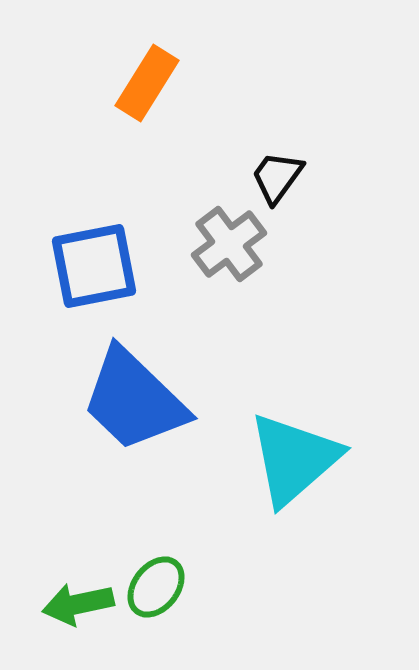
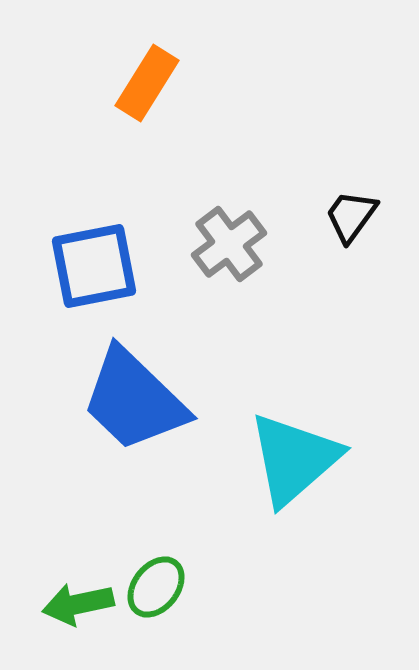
black trapezoid: moved 74 px right, 39 px down
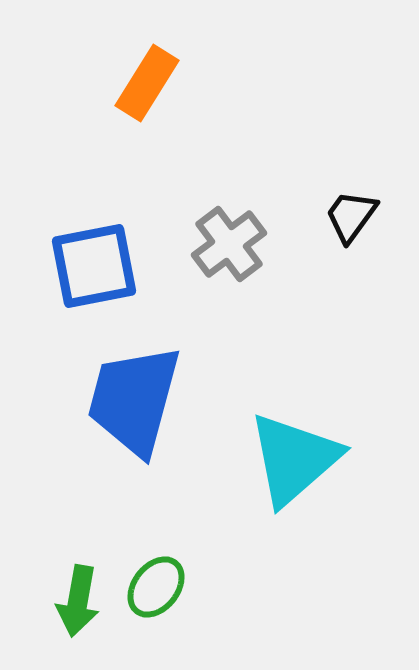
blue trapezoid: rotated 61 degrees clockwise
green arrow: moved 3 px up; rotated 68 degrees counterclockwise
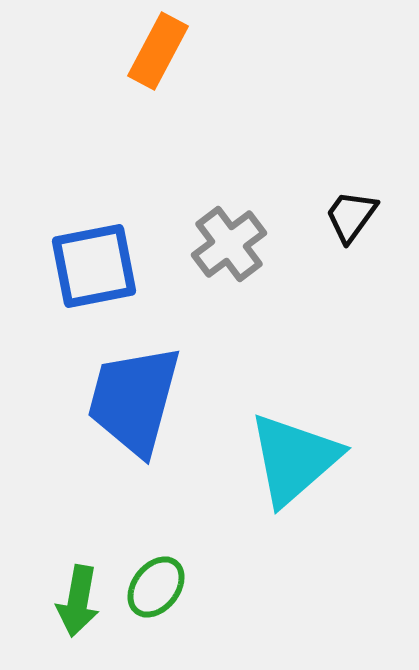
orange rectangle: moved 11 px right, 32 px up; rotated 4 degrees counterclockwise
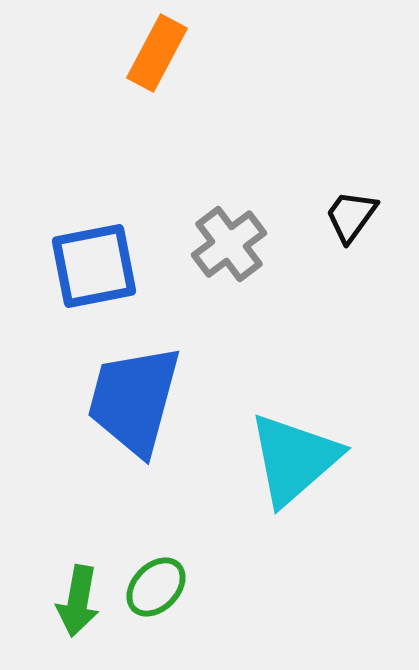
orange rectangle: moved 1 px left, 2 px down
green ellipse: rotated 6 degrees clockwise
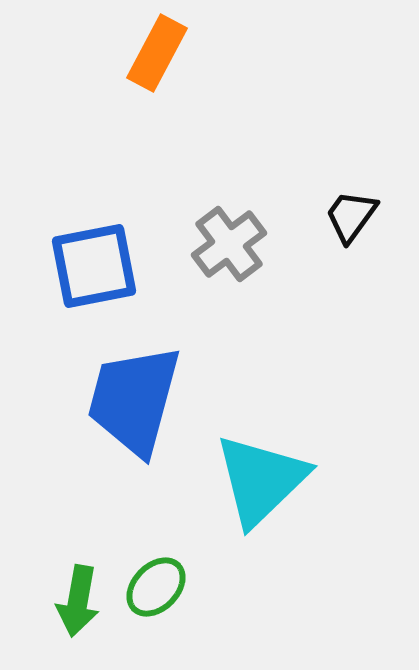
cyan triangle: moved 33 px left, 21 px down; rotated 3 degrees counterclockwise
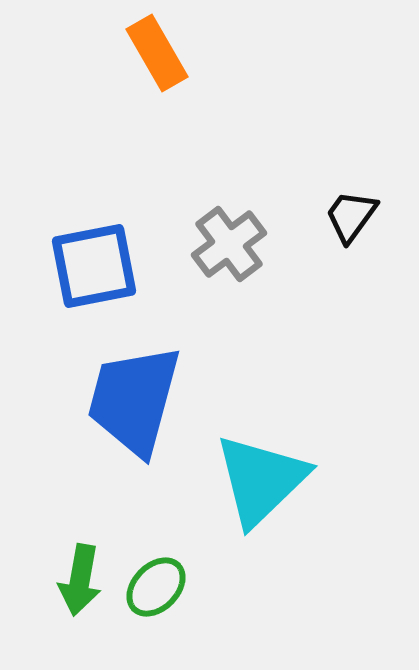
orange rectangle: rotated 58 degrees counterclockwise
green arrow: moved 2 px right, 21 px up
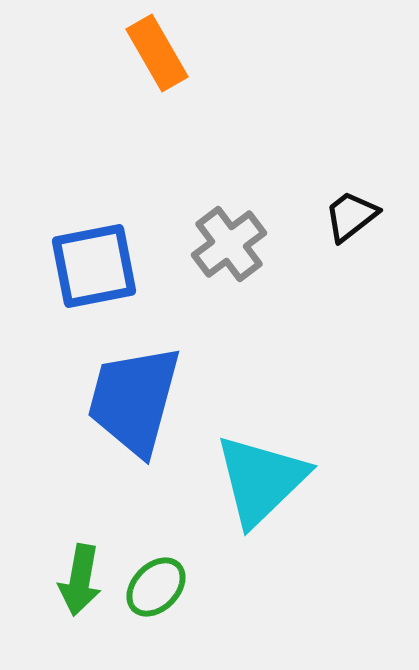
black trapezoid: rotated 16 degrees clockwise
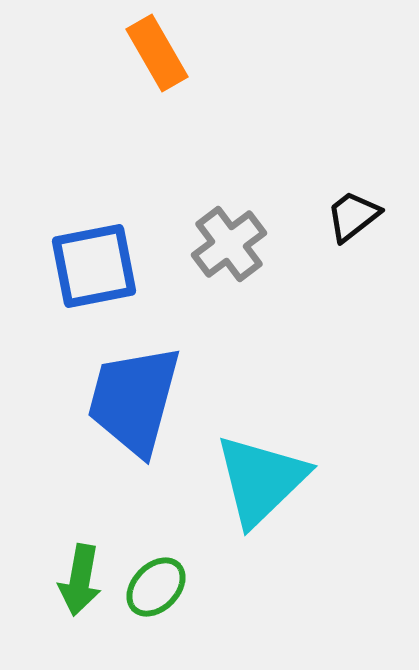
black trapezoid: moved 2 px right
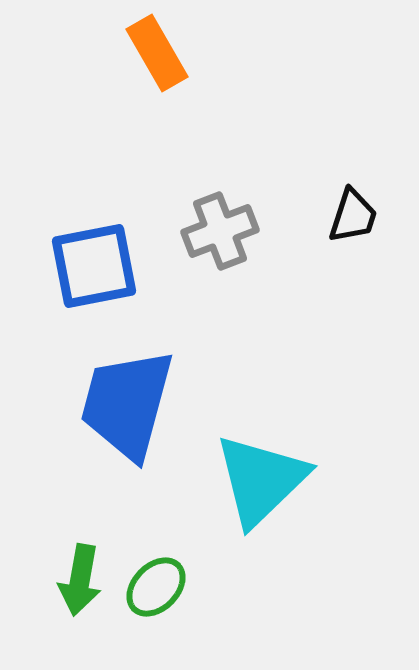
black trapezoid: rotated 146 degrees clockwise
gray cross: moved 9 px left, 13 px up; rotated 16 degrees clockwise
blue trapezoid: moved 7 px left, 4 px down
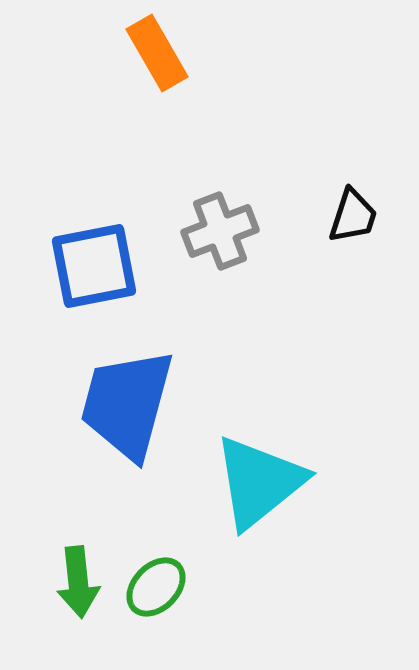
cyan triangle: moved 2 px left, 2 px down; rotated 5 degrees clockwise
green arrow: moved 2 px left, 2 px down; rotated 16 degrees counterclockwise
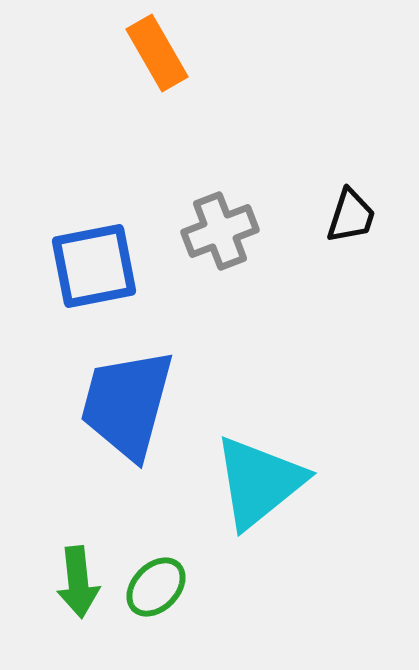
black trapezoid: moved 2 px left
